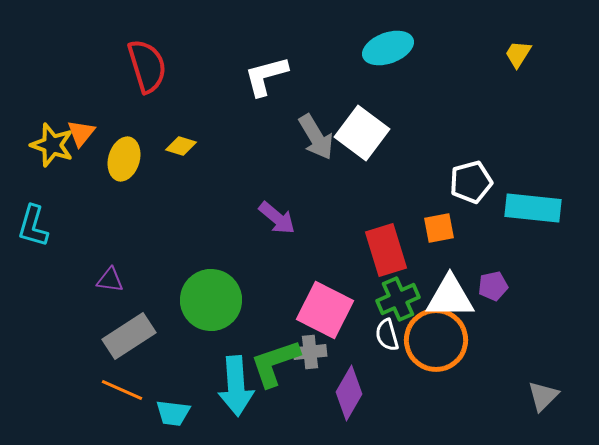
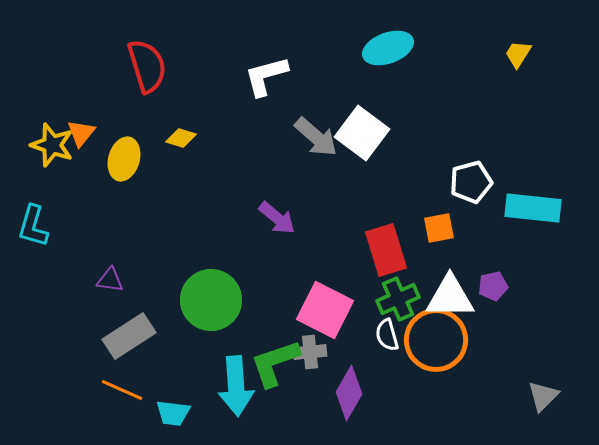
gray arrow: rotated 18 degrees counterclockwise
yellow diamond: moved 8 px up
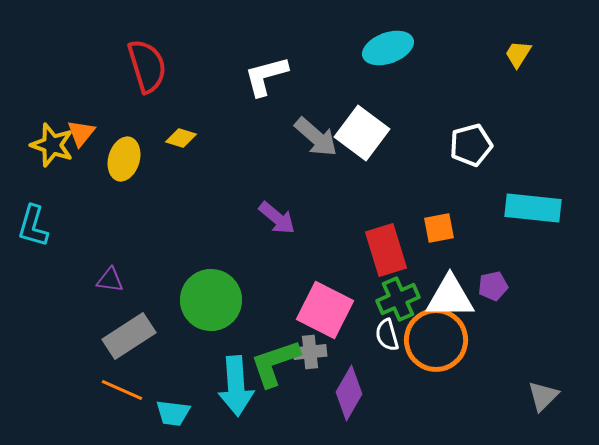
white pentagon: moved 37 px up
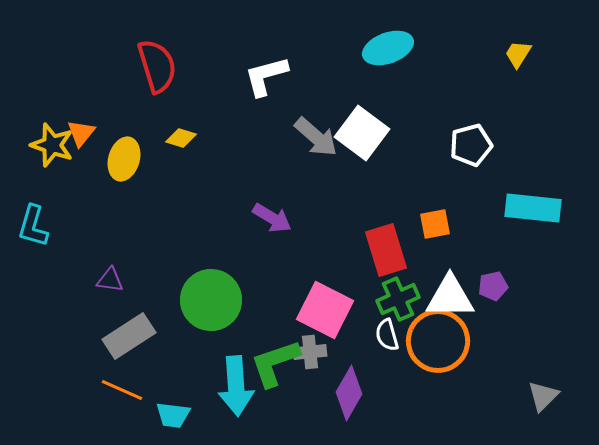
red semicircle: moved 10 px right
purple arrow: moved 5 px left; rotated 9 degrees counterclockwise
orange square: moved 4 px left, 4 px up
orange circle: moved 2 px right, 1 px down
cyan trapezoid: moved 2 px down
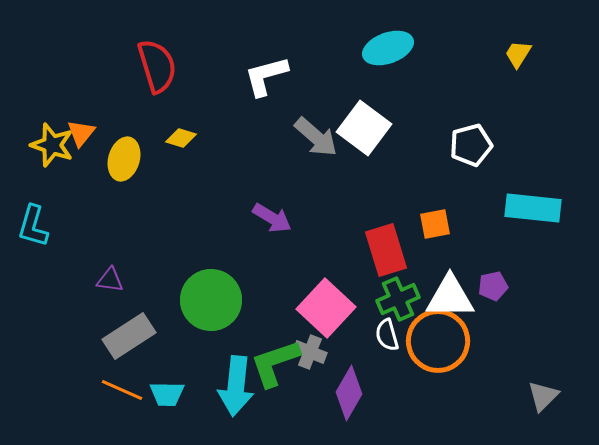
white square: moved 2 px right, 5 px up
pink square: moved 1 px right, 2 px up; rotated 16 degrees clockwise
gray cross: rotated 28 degrees clockwise
cyan arrow: rotated 10 degrees clockwise
cyan trapezoid: moved 6 px left, 21 px up; rotated 6 degrees counterclockwise
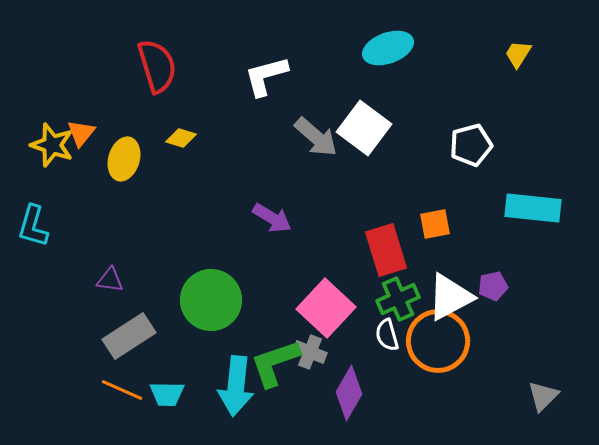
white triangle: rotated 28 degrees counterclockwise
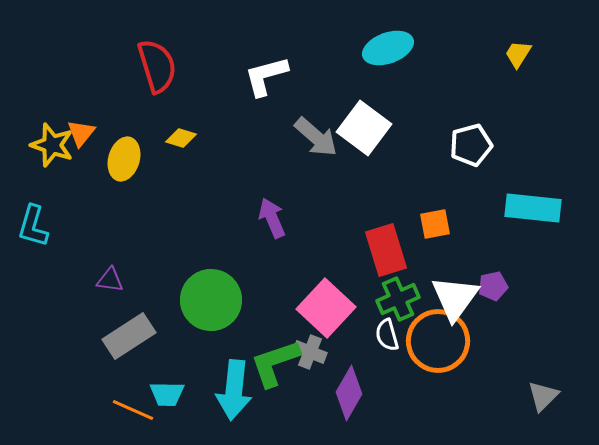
purple arrow: rotated 144 degrees counterclockwise
white triangle: moved 5 px right, 1 px down; rotated 26 degrees counterclockwise
cyan arrow: moved 2 px left, 4 px down
orange line: moved 11 px right, 20 px down
